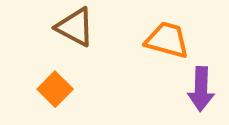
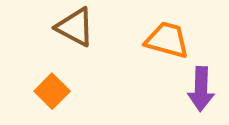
orange square: moved 3 px left, 2 px down
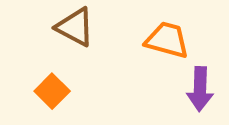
purple arrow: moved 1 px left
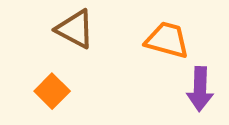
brown triangle: moved 2 px down
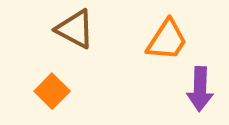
orange trapezoid: rotated 108 degrees clockwise
